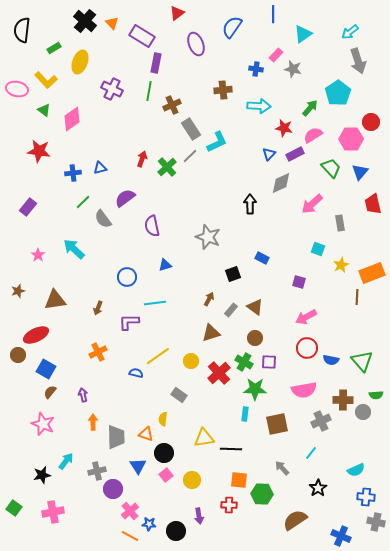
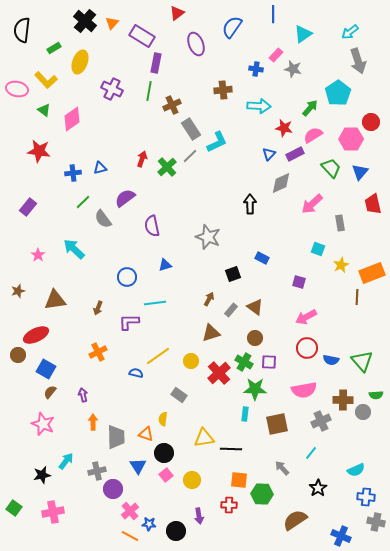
orange triangle at (112, 23): rotated 24 degrees clockwise
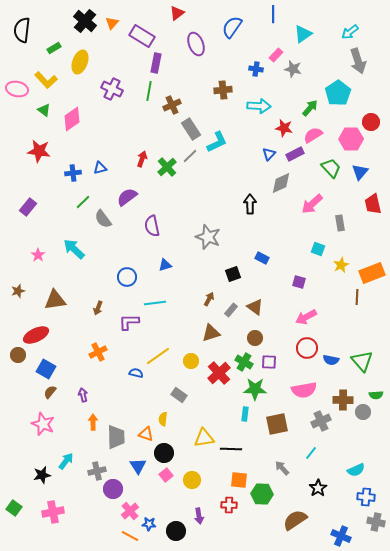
purple semicircle at (125, 198): moved 2 px right, 1 px up
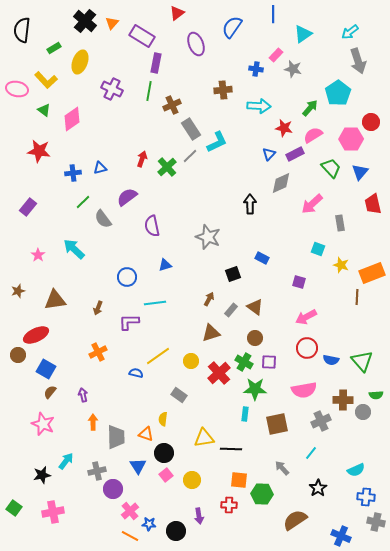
yellow star at (341, 265): rotated 28 degrees counterclockwise
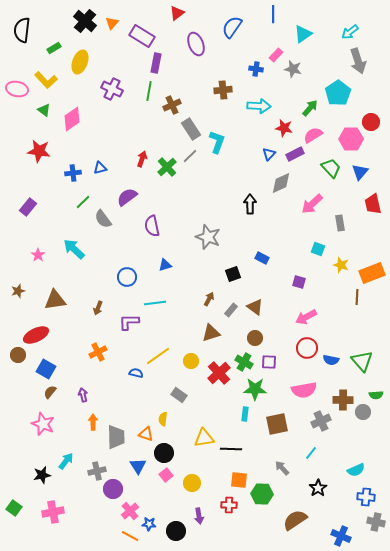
cyan L-shape at (217, 142): rotated 45 degrees counterclockwise
yellow circle at (192, 480): moved 3 px down
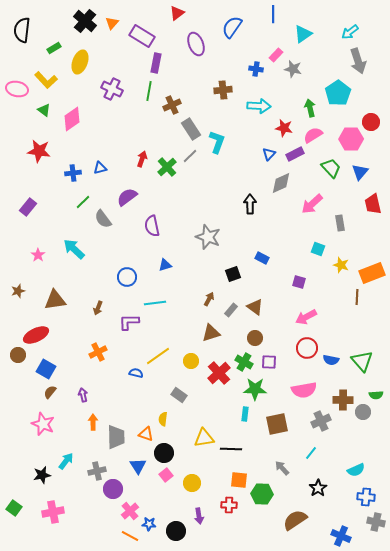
green arrow at (310, 108): rotated 54 degrees counterclockwise
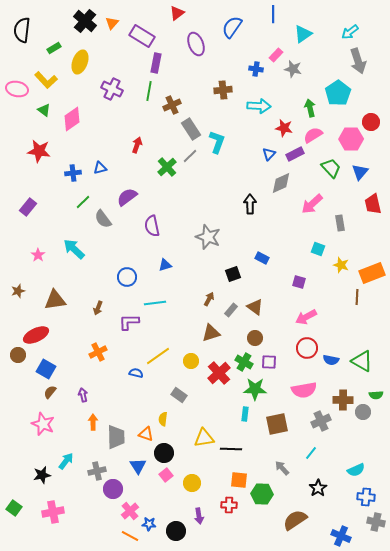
red arrow at (142, 159): moved 5 px left, 14 px up
green triangle at (362, 361): rotated 20 degrees counterclockwise
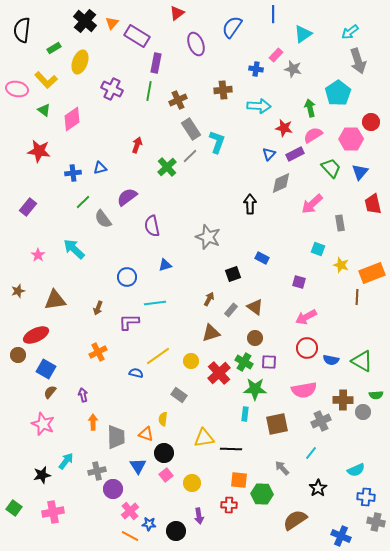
purple rectangle at (142, 36): moved 5 px left
brown cross at (172, 105): moved 6 px right, 5 px up
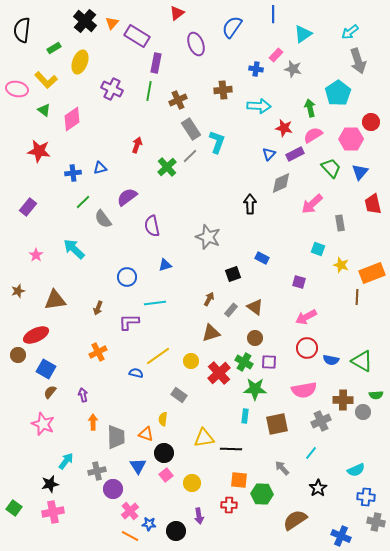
pink star at (38, 255): moved 2 px left
cyan rectangle at (245, 414): moved 2 px down
black star at (42, 475): moved 8 px right, 9 px down
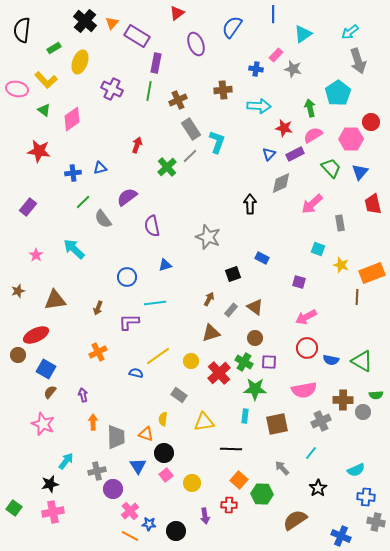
yellow triangle at (204, 438): moved 16 px up
orange square at (239, 480): rotated 36 degrees clockwise
purple arrow at (199, 516): moved 6 px right
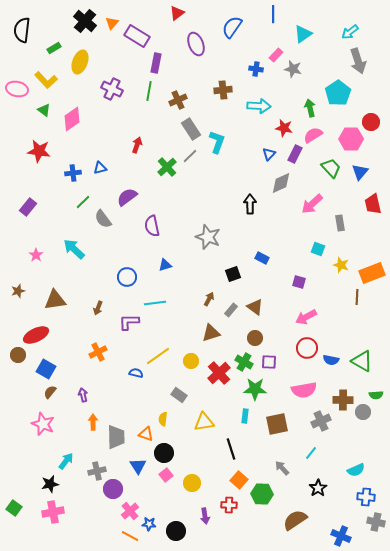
purple rectangle at (295, 154): rotated 36 degrees counterclockwise
black line at (231, 449): rotated 70 degrees clockwise
